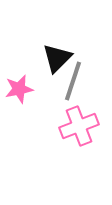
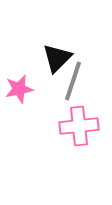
pink cross: rotated 15 degrees clockwise
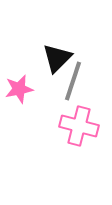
pink cross: rotated 21 degrees clockwise
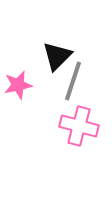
black triangle: moved 2 px up
pink star: moved 1 px left, 4 px up
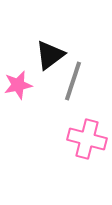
black triangle: moved 7 px left, 1 px up; rotated 8 degrees clockwise
pink cross: moved 8 px right, 13 px down
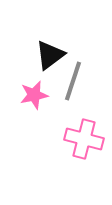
pink star: moved 16 px right, 10 px down
pink cross: moved 3 px left
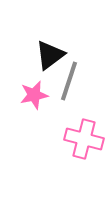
gray line: moved 4 px left
